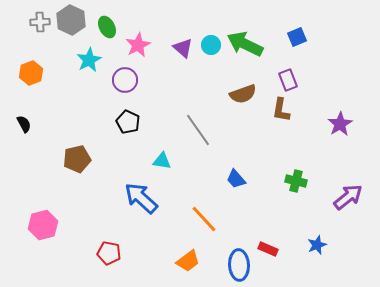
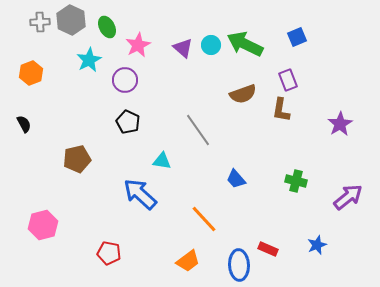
blue arrow: moved 1 px left, 4 px up
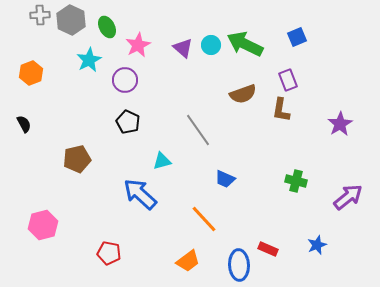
gray cross: moved 7 px up
cyan triangle: rotated 24 degrees counterclockwise
blue trapezoid: moved 11 px left; rotated 25 degrees counterclockwise
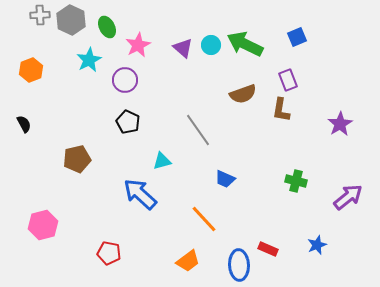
orange hexagon: moved 3 px up
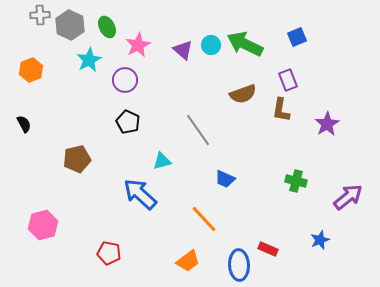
gray hexagon: moved 1 px left, 5 px down
purple triangle: moved 2 px down
purple star: moved 13 px left
blue star: moved 3 px right, 5 px up
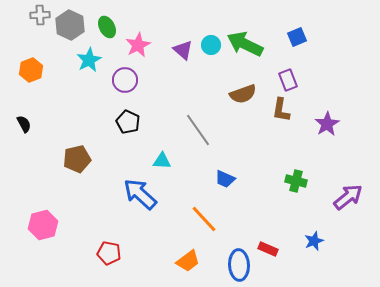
cyan triangle: rotated 18 degrees clockwise
blue star: moved 6 px left, 1 px down
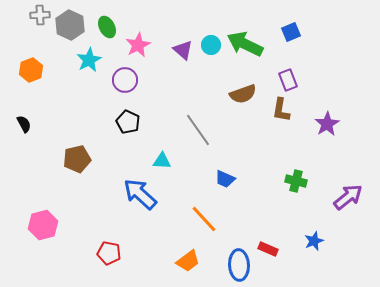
blue square: moved 6 px left, 5 px up
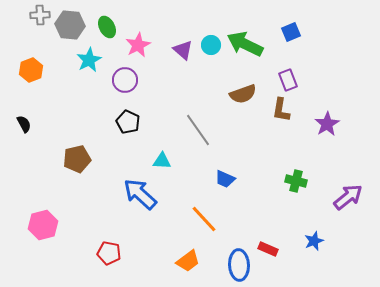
gray hexagon: rotated 20 degrees counterclockwise
